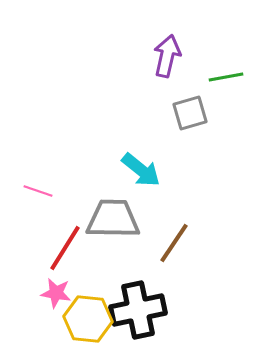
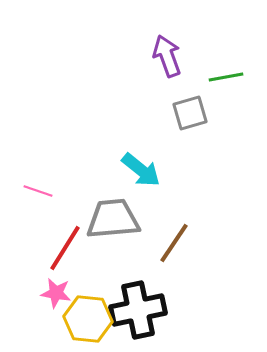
purple arrow: rotated 33 degrees counterclockwise
gray trapezoid: rotated 6 degrees counterclockwise
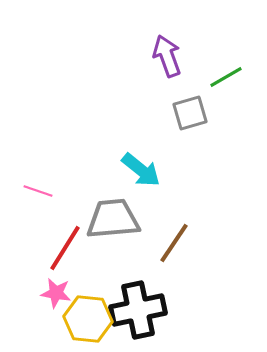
green line: rotated 20 degrees counterclockwise
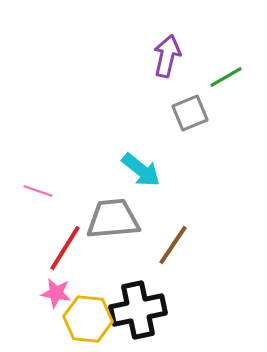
purple arrow: rotated 33 degrees clockwise
gray square: rotated 6 degrees counterclockwise
brown line: moved 1 px left, 2 px down
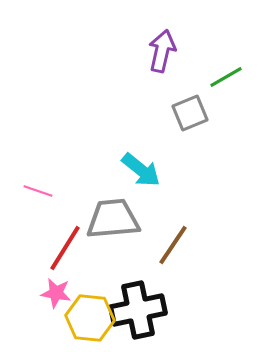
purple arrow: moved 5 px left, 5 px up
yellow hexagon: moved 2 px right, 1 px up
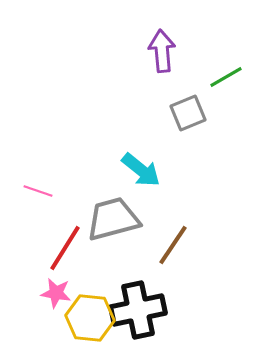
purple arrow: rotated 18 degrees counterclockwise
gray square: moved 2 px left
gray trapezoid: rotated 10 degrees counterclockwise
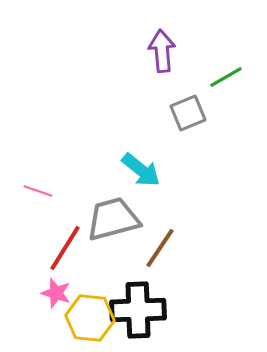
brown line: moved 13 px left, 3 px down
pink star: rotated 8 degrees clockwise
black cross: rotated 10 degrees clockwise
